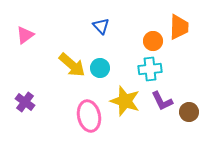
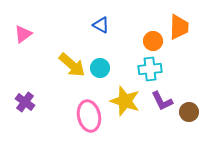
blue triangle: moved 1 px up; rotated 18 degrees counterclockwise
pink triangle: moved 2 px left, 1 px up
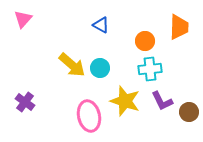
pink triangle: moved 15 px up; rotated 12 degrees counterclockwise
orange circle: moved 8 px left
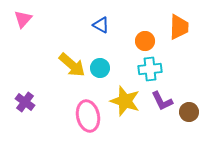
pink ellipse: moved 1 px left
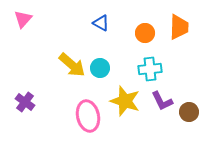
blue triangle: moved 2 px up
orange circle: moved 8 px up
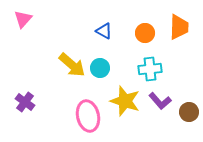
blue triangle: moved 3 px right, 8 px down
purple L-shape: moved 2 px left; rotated 15 degrees counterclockwise
